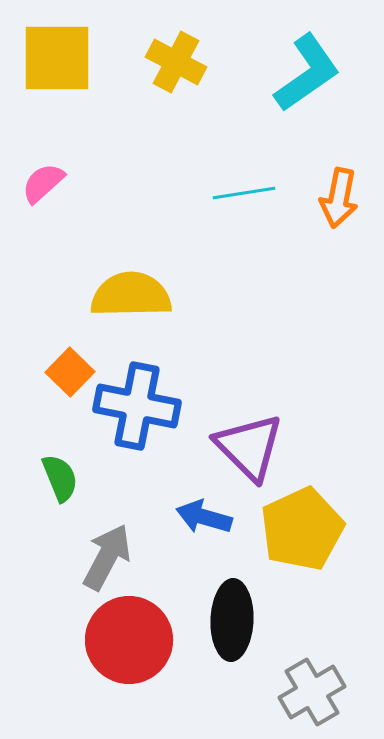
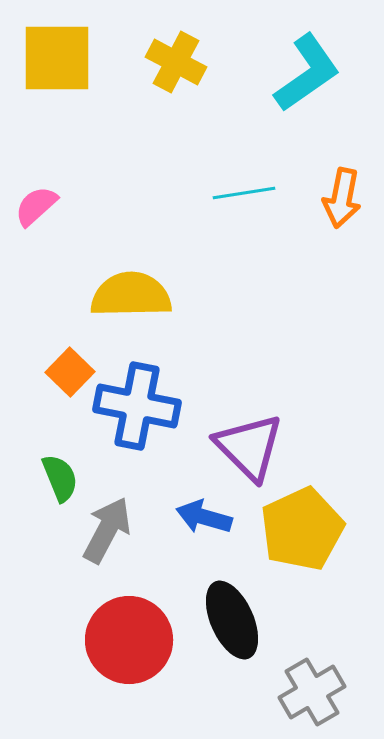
pink semicircle: moved 7 px left, 23 px down
orange arrow: moved 3 px right
gray arrow: moved 27 px up
black ellipse: rotated 26 degrees counterclockwise
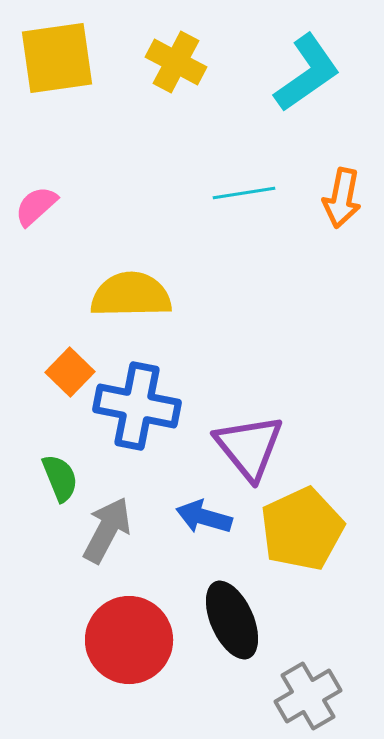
yellow square: rotated 8 degrees counterclockwise
purple triangle: rotated 6 degrees clockwise
gray cross: moved 4 px left, 4 px down
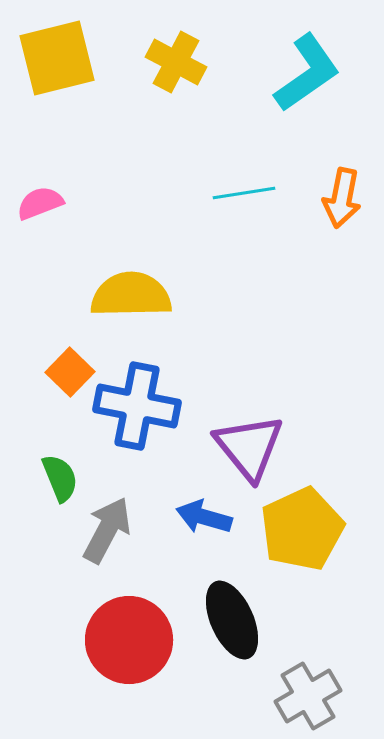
yellow square: rotated 6 degrees counterclockwise
pink semicircle: moved 4 px right, 3 px up; rotated 21 degrees clockwise
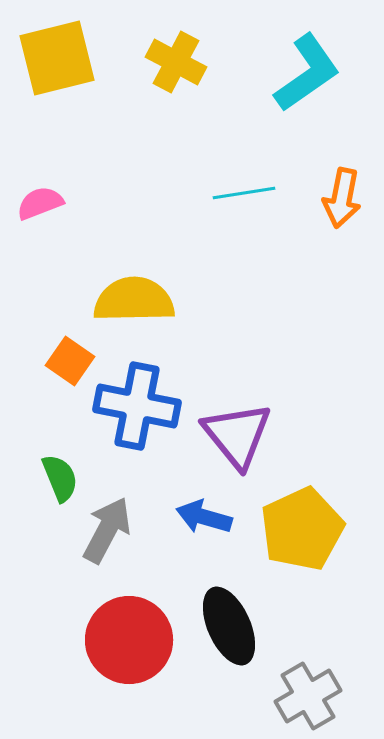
yellow semicircle: moved 3 px right, 5 px down
orange square: moved 11 px up; rotated 9 degrees counterclockwise
purple triangle: moved 12 px left, 12 px up
black ellipse: moved 3 px left, 6 px down
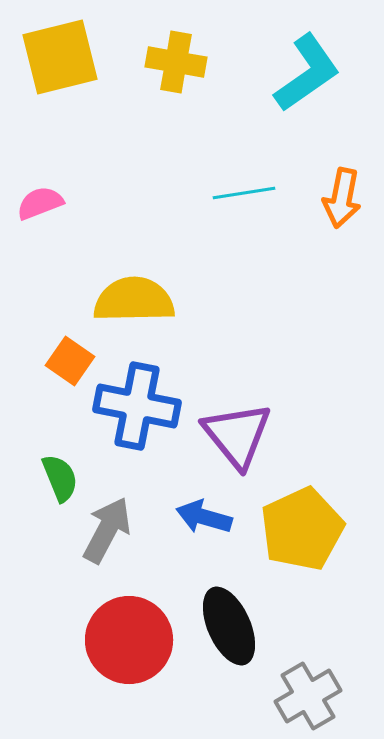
yellow square: moved 3 px right, 1 px up
yellow cross: rotated 18 degrees counterclockwise
